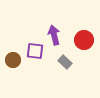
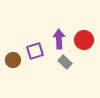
purple arrow: moved 5 px right, 4 px down; rotated 12 degrees clockwise
purple square: rotated 24 degrees counterclockwise
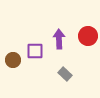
red circle: moved 4 px right, 4 px up
purple square: rotated 18 degrees clockwise
gray rectangle: moved 12 px down
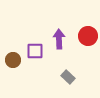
gray rectangle: moved 3 px right, 3 px down
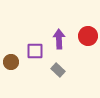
brown circle: moved 2 px left, 2 px down
gray rectangle: moved 10 px left, 7 px up
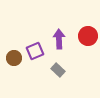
purple square: rotated 24 degrees counterclockwise
brown circle: moved 3 px right, 4 px up
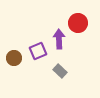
red circle: moved 10 px left, 13 px up
purple square: moved 3 px right
gray rectangle: moved 2 px right, 1 px down
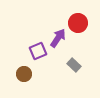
purple arrow: moved 1 px left, 1 px up; rotated 36 degrees clockwise
brown circle: moved 10 px right, 16 px down
gray rectangle: moved 14 px right, 6 px up
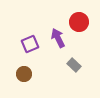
red circle: moved 1 px right, 1 px up
purple arrow: rotated 60 degrees counterclockwise
purple square: moved 8 px left, 7 px up
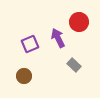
brown circle: moved 2 px down
